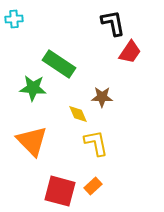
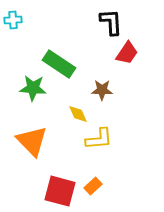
cyan cross: moved 1 px left, 1 px down
black L-shape: moved 2 px left, 1 px up; rotated 8 degrees clockwise
red trapezoid: moved 3 px left, 1 px down
brown star: moved 7 px up
yellow L-shape: moved 3 px right, 4 px up; rotated 96 degrees clockwise
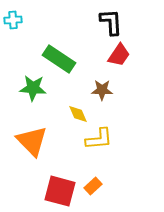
red trapezoid: moved 8 px left, 2 px down
green rectangle: moved 5 px up
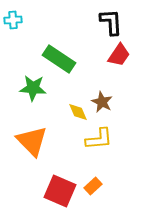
brown star: moved 12 px down; rotated 25 degrees clockwise
yellow diamond: moved 2 px up
red square: rotated 8 degrees clockwise
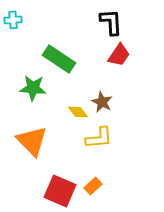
yellow diamond: rotated 15 degrees counterclockwise
yellow L-shape: moved 1 px up
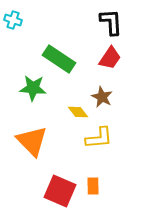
cyan cross: rotated 24 degrees clockwise
red trapezoid: moved 9 px left, 3 px down
brown star: moved 5 px up
orange rectangle: rotated 48 degrees counterclockwise
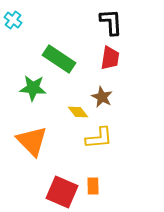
cyan cross: rotated 18 degrees clockwise
red trapezoid: rotated 25 degrees counterclockwise
red square: moved 2 px right, 1 px down
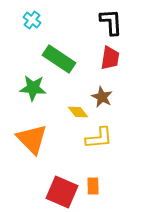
cyan cross: moved 19 px right
orange triangle: moved 2 px up
